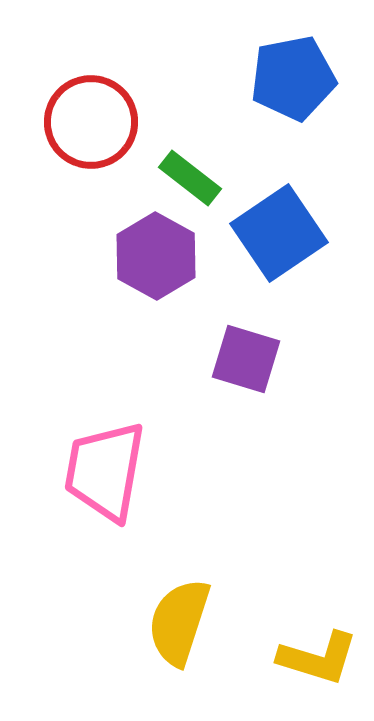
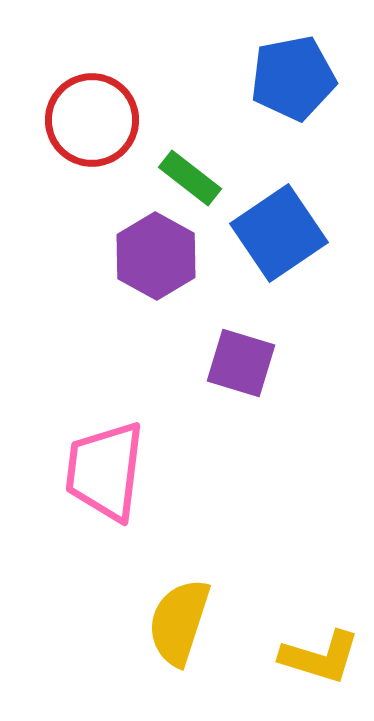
red circle: moved 1 px right, 2 px up
purple square: moved 5 px left, 4 px down
pink trapezoid: rotated 3 degrees counterclockwise
yellow L-shape: moved 2 px right, 1 px up
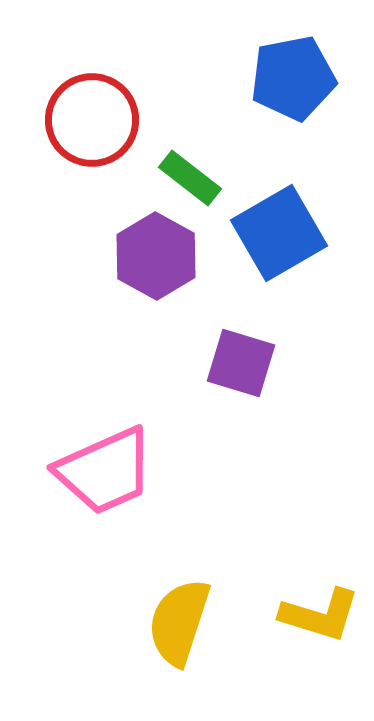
blue square: rotated 4 degrees clockwise
pink trapezoid: rotated 121 degrees counterclockwise
yellow L-shape: moved 42 px up
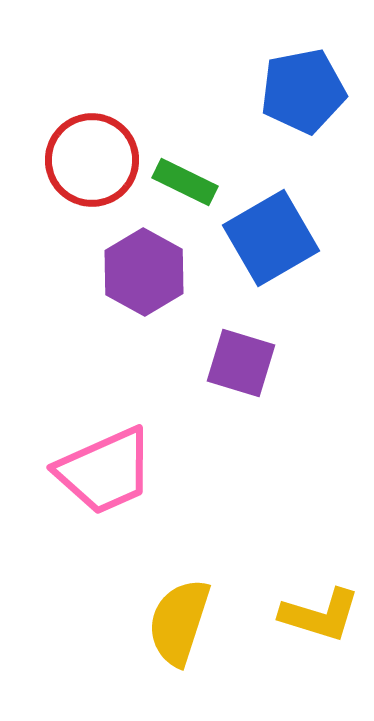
blue pentagon: moved 10 px right, 13 px down
red circle: moved 40 px down
green rectangle: moved 5 px left, 4 px down; rotated 12 degrees counterclockwise
blue square: moved 8 px left, 5 px down
purple hexagon: moved 12 px left, 16 px down
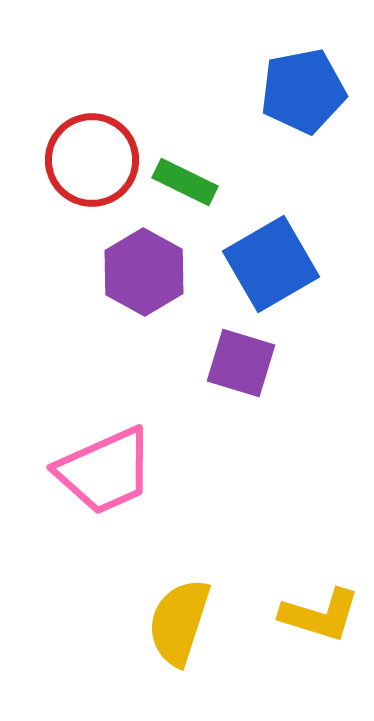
blue square: moved 26 px down
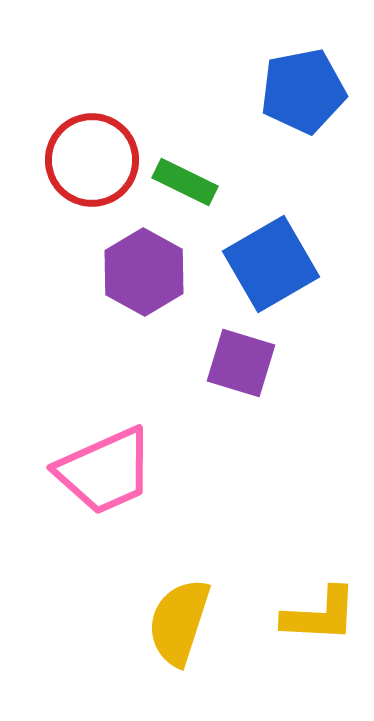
yellow L-shape: rotated 14 degrees counterclockwise
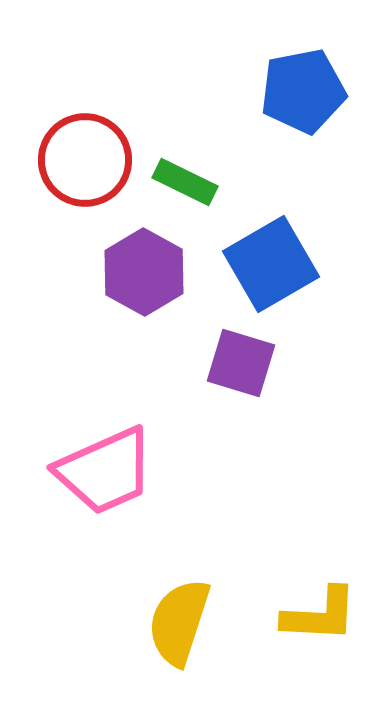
red circle: moved 7 px left
